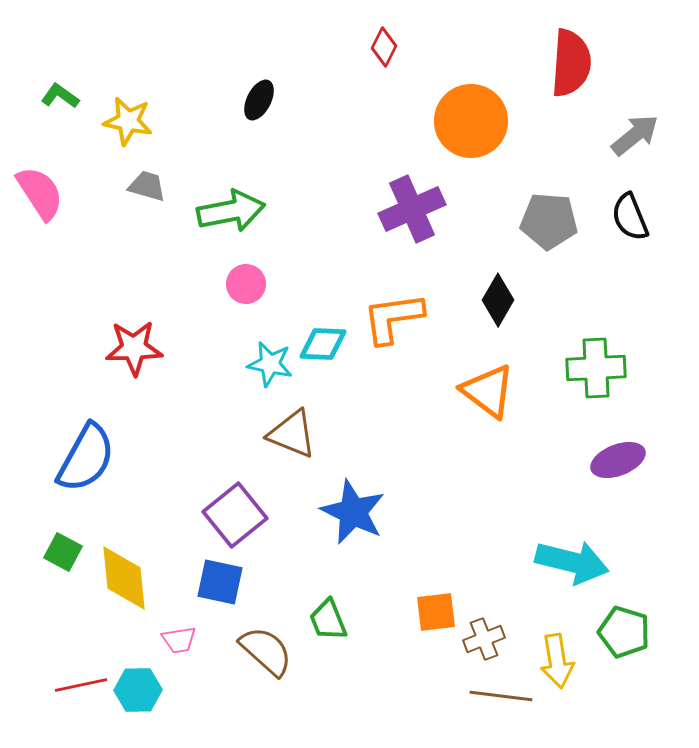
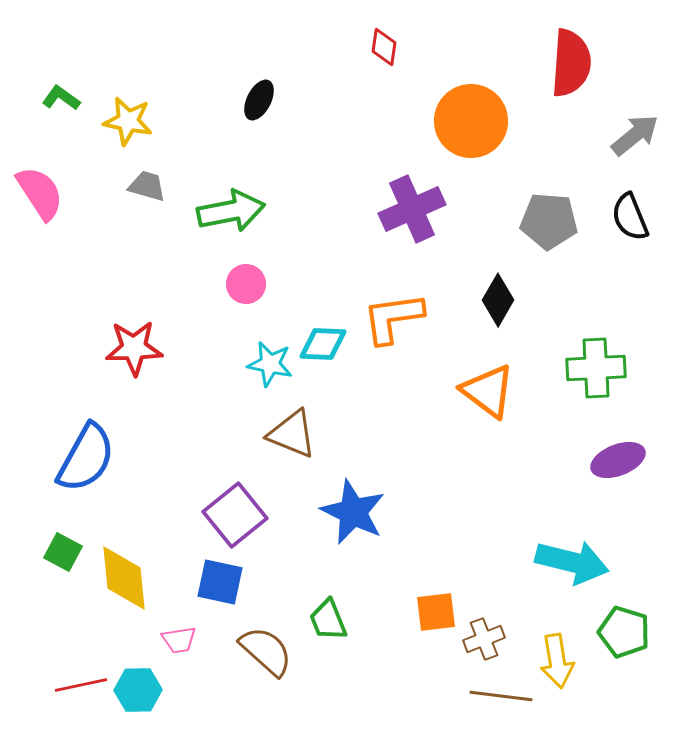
red diamond: rotated 18 degrees counterclockwise
green L-shape: moved 1 px right, 2 px down
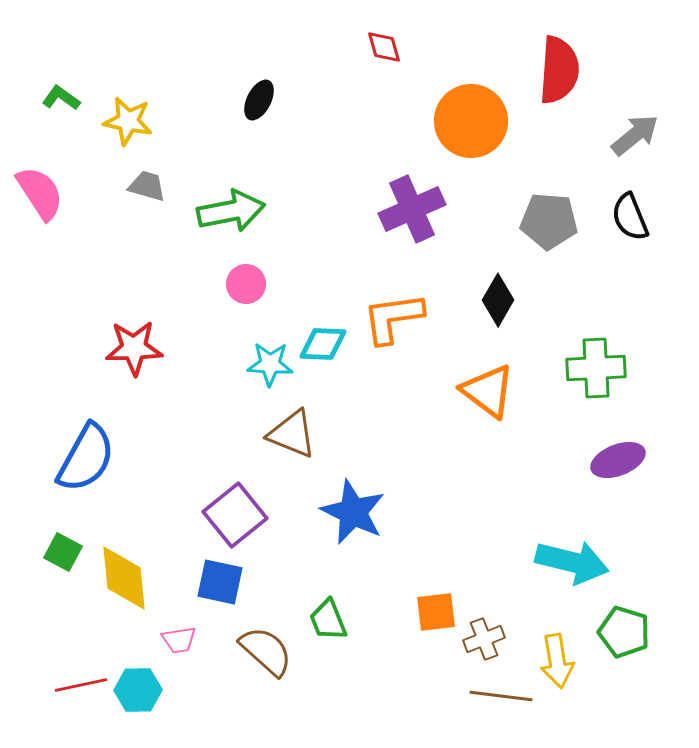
red diamond: rotated 24 degrees counterclockwise
red semicircle: moved 12 px left, 7 px down
cyan star: rotated 9 degrees counterclockwise
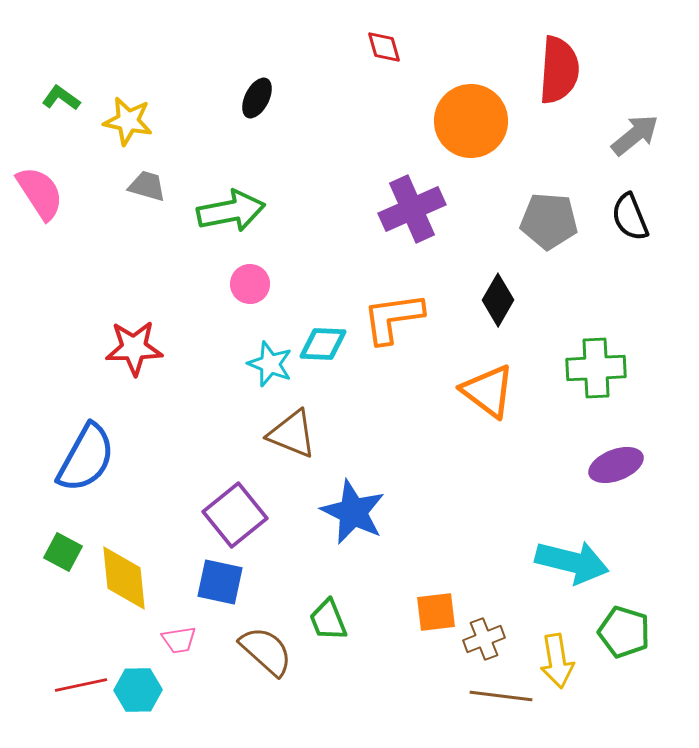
black ellipse: moved 2 px left, 2 px up
pink circle: moved 4 px right
cyan star: rotated 18 degrees clockwise
purple ellipse: moved 2 px left, 5 px down
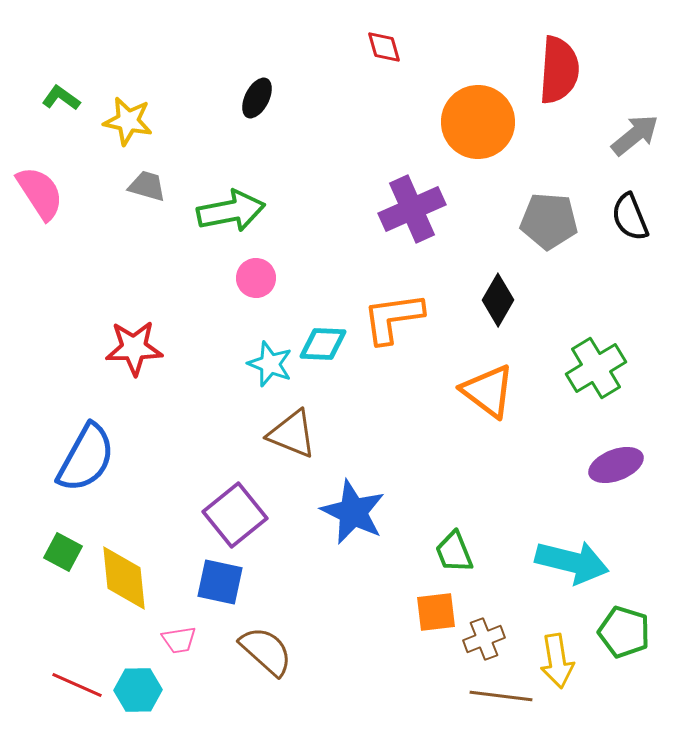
orange circle: moved 7 px right, 1 px down
pink circle: moved 6 px right, 6 px up
green cross: rotated 28 degrees counterclockwise
green trapezoid: moved 126 px right, 68 px up
red line: moved 4 px left; rotated 36 degrees clockwise
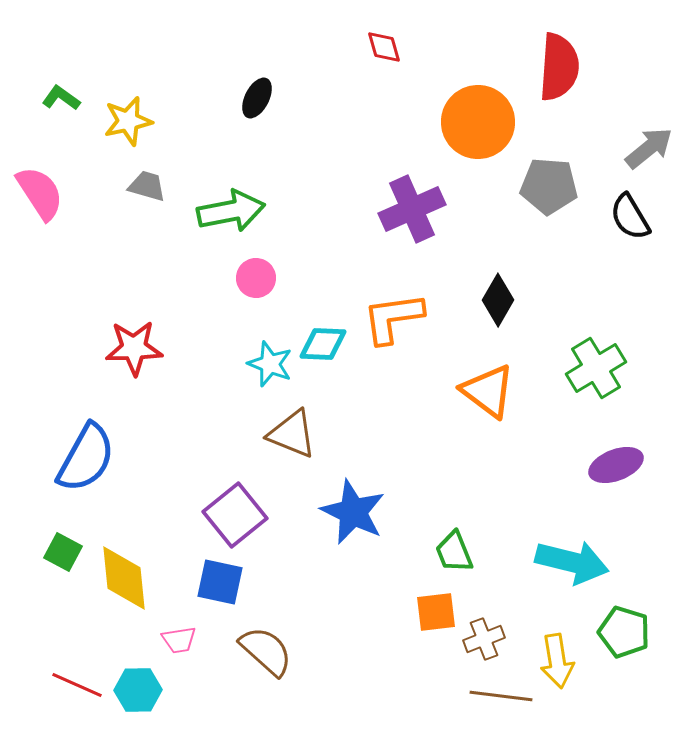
red semicircle: moved 3 px up
yellow star: rotated 24 degrees counterclockwise
gray arrow: moved 14 px right, 13 px down
black semicircle: rotated 9 degrees counterclockwise
gray pentagon: moved 35 px up
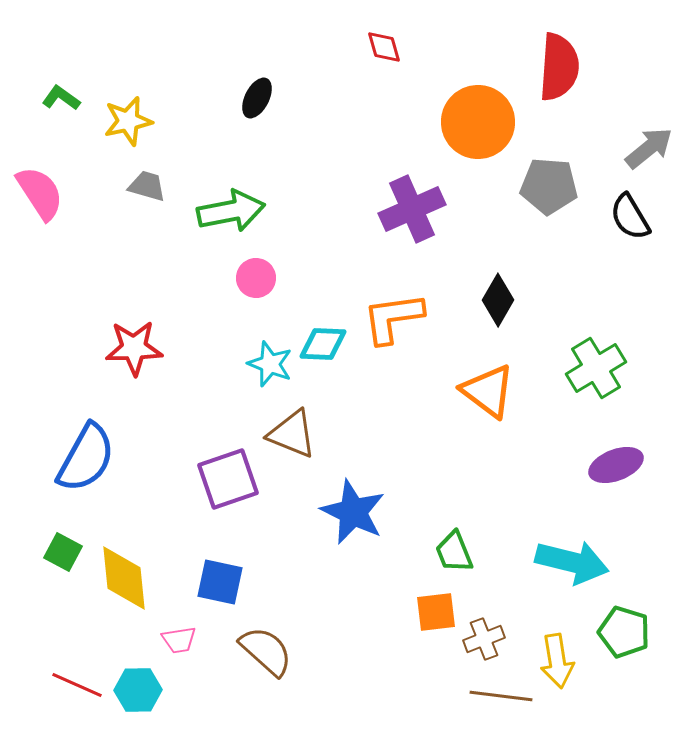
purple square: moved 7 px left, 36 px up; rotated 20 degrees clockwise
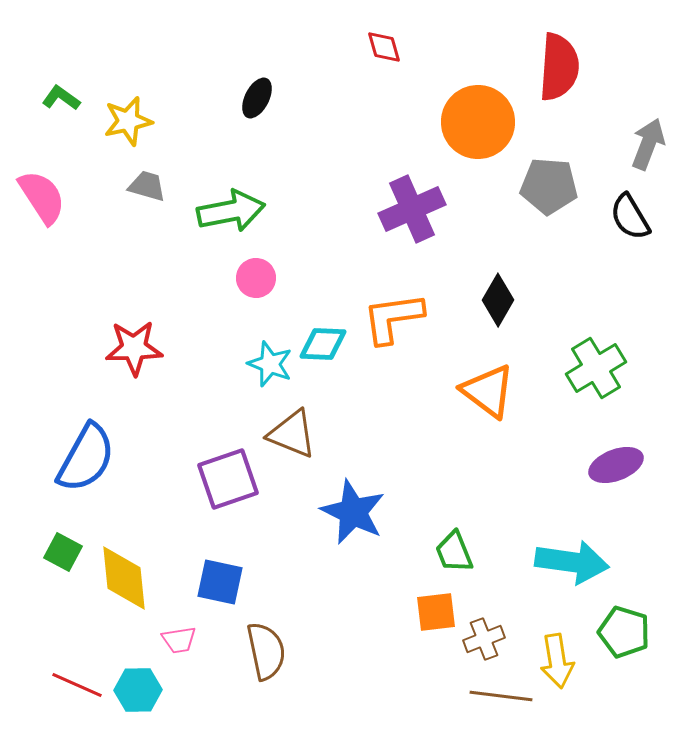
gray arrow: moved 1 px left, 4 px up; rotated 30 degrees counterclockwise
pink semicircle: moved 2 px right, 4 px down
cyan arrow: rotated 6 degrees counterclockwise
brown semicircle: rotated 36 degrees clockwise
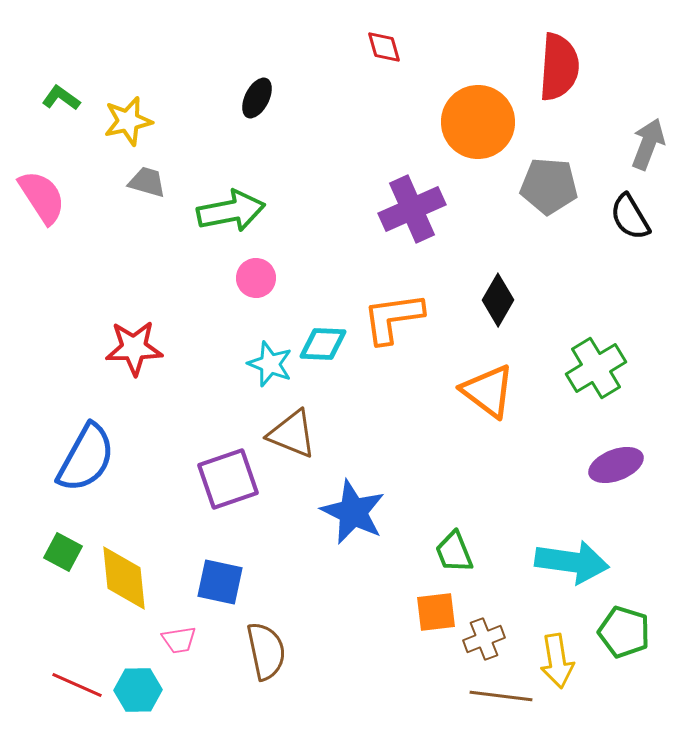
gray trapezoid: moved 4 px up
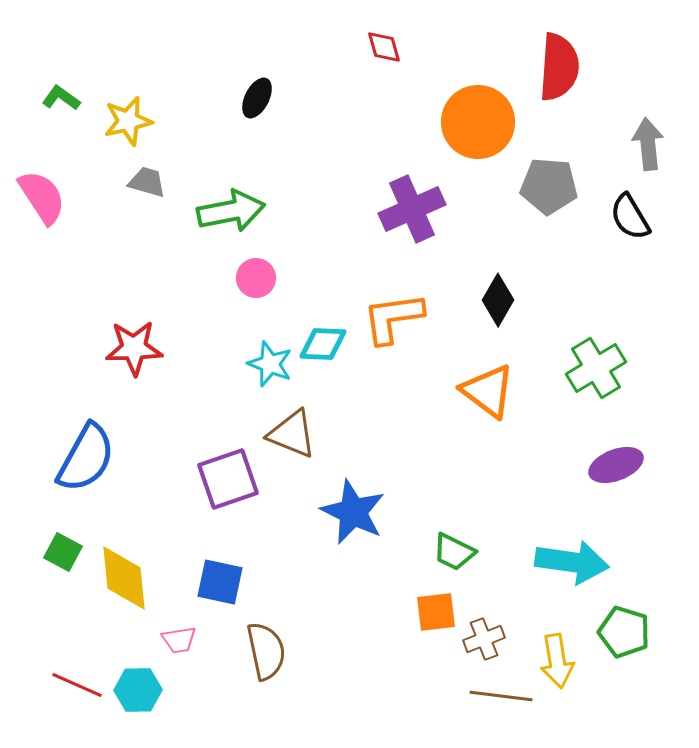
gray arrow: rotated 27 degrees counterclockwise
green trapezoid: rotated 42 degrees counterclockwise
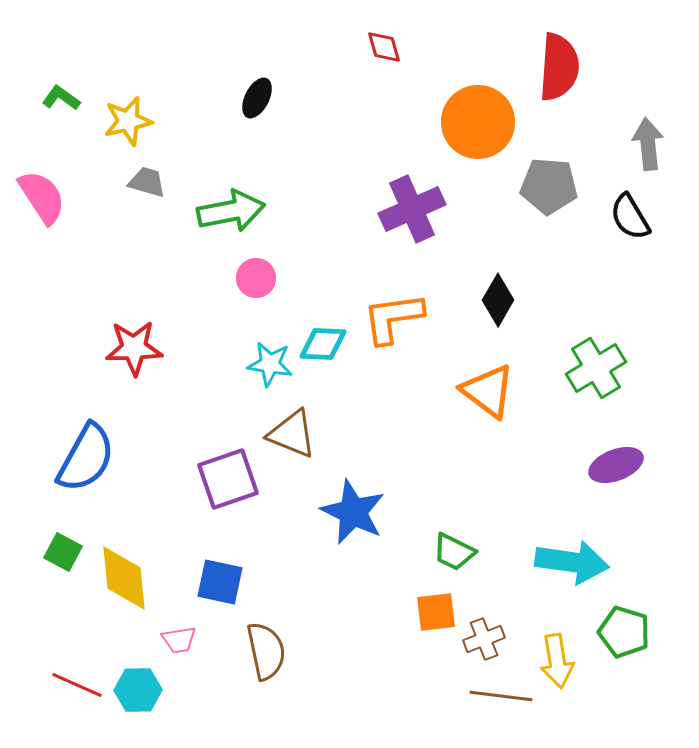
cyan star: rotated 12 degrees counterclockwise
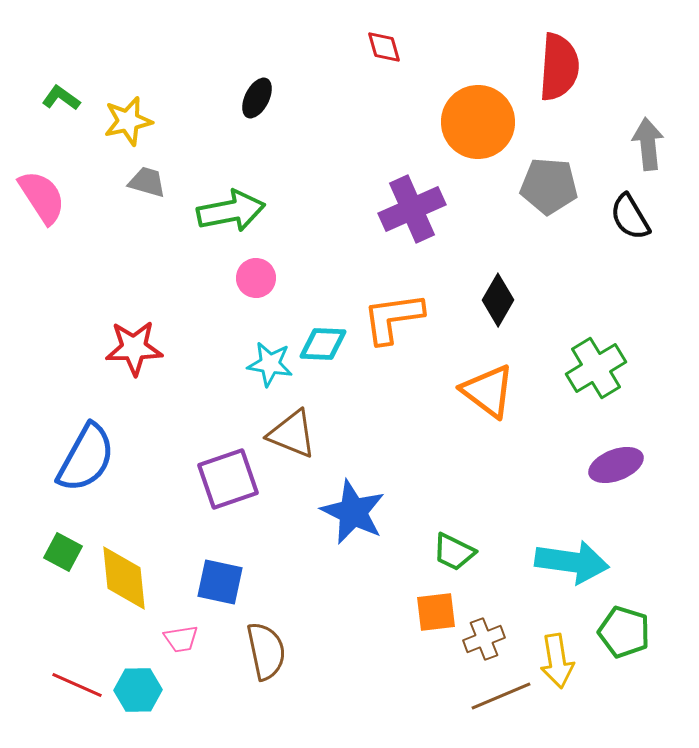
pink trapezoid: moved 2 px right, 1 px up
brown line: rotated 30 degrees counterclockwise
